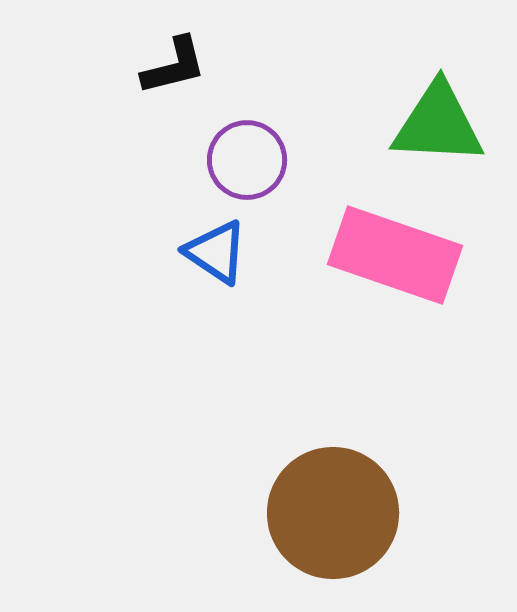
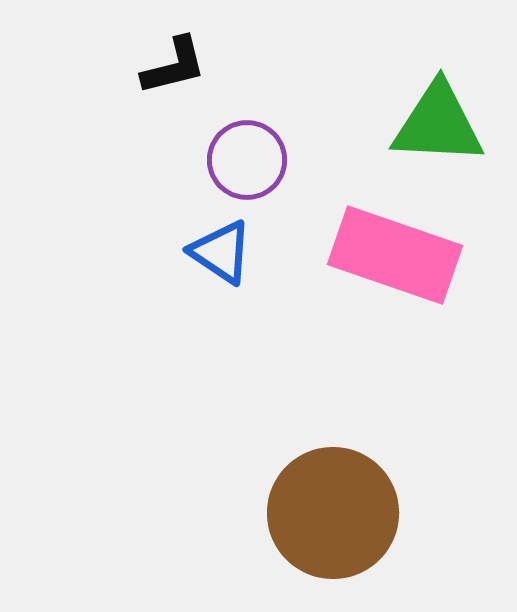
blue triangle: moved 5 px right
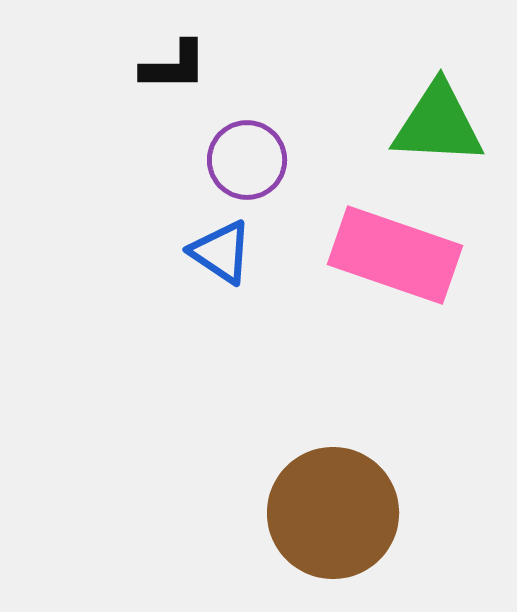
black L-shape: rotated 14 degrees clockwise
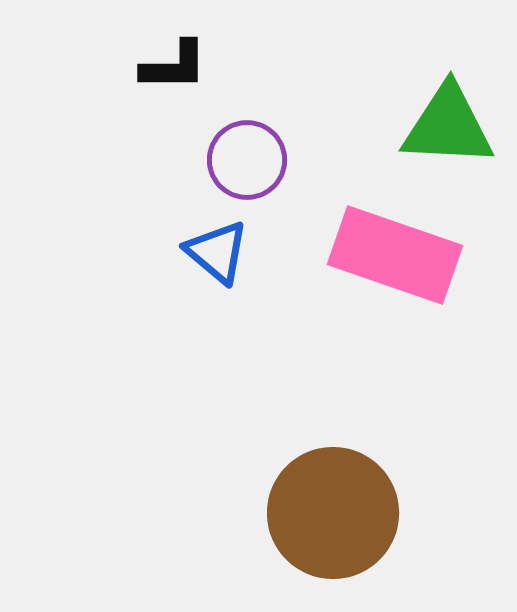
green triangle: moved 10 px right, 2 px down
blue triangle: moved 4 px left; rotated 6 degrees clockwise
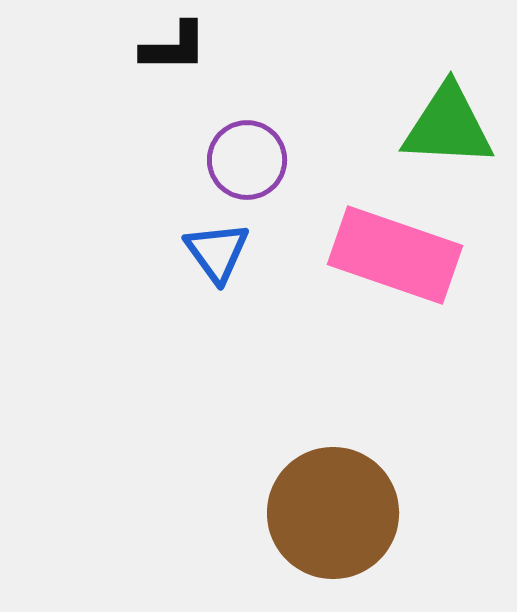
black L-shape: moved 19 px up
blue triangle: rotated 14 degrees clockwise
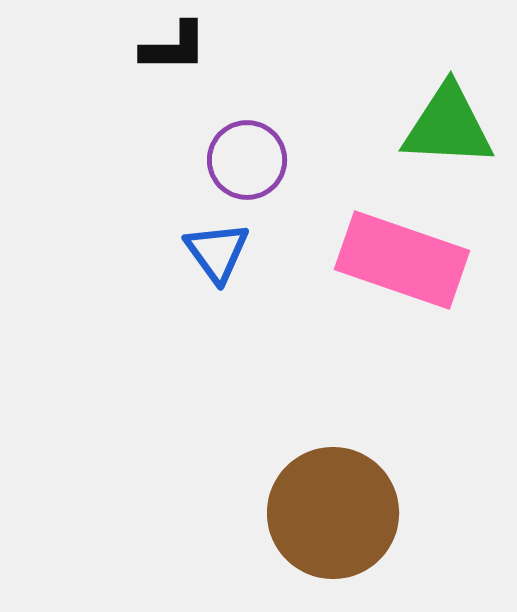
pink rectangle: moved 7 px right, 5 px down
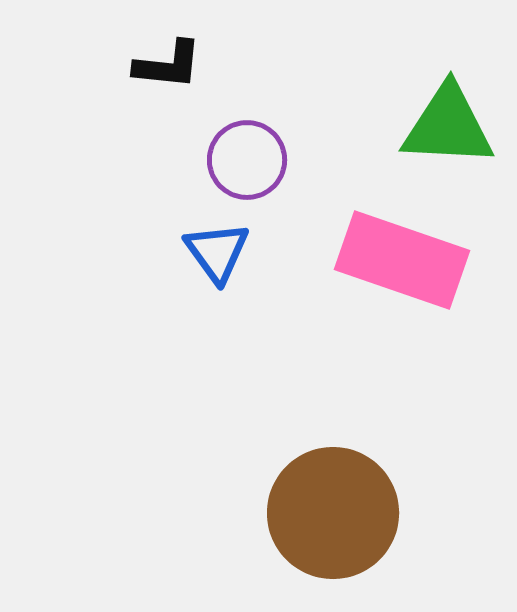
black L-shape: moved 6 px left, 18 px down; rotated 6 degrees clockwise
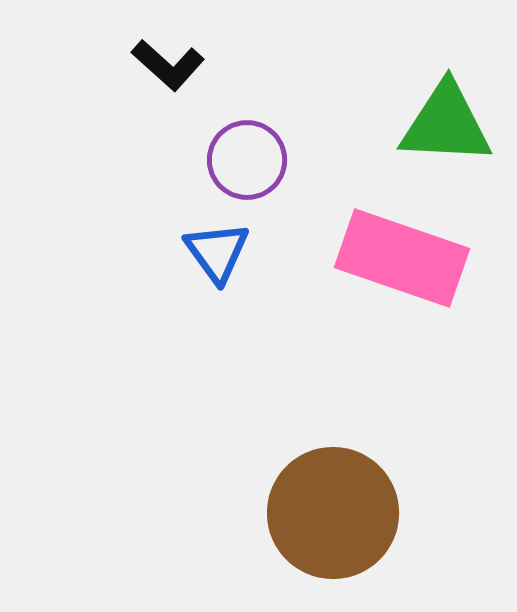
black L-shape: rotated 36 degrees clockwise
green triangle: moved 2 px left, 2 px up
pink rectangle: moved 2 px up
